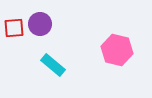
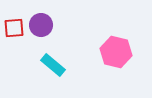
purple circle: moved 1 px right, 1 px down
pink hexagon: moved 1 px left, 2 px down
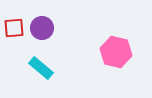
purple circle: moved 1 px right, 3 px down
cyan rectangle: moved 12 px left, 3 px down
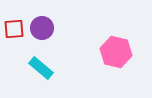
red square: moved 1 px down
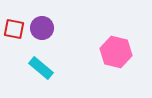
red square: rotated 15 degrees clockwise
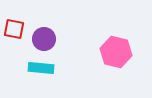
purple circle: moved 2 px right, 11 px down
cyan rectangle: rotated 35 degrees counterclockwise
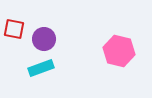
pink hexagon: moved 3 px right, 1 px up
cyan rectangle: rotated 25 degrees counterclockwise
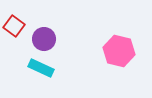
red square: moved 3 px up; rotated 25 degrees clockwise
cyan rectangle: rotated 45 degrees clockwise
